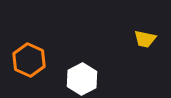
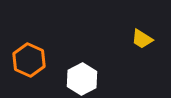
yellow trapezoid: moved 3 px left; rotated 20 degrees clockwise
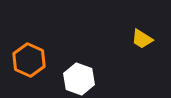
white hexagon: moved 3 px left; rotated 12 degrees counterclockwise
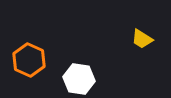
white hexagon: rotated 12 degrees counterclockwise
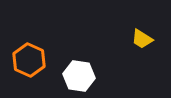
white hexagon: moved 3 px up
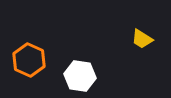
white hexagon: moved 1 px right
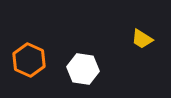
white hexagon: moved 3 px right, 7 px up
